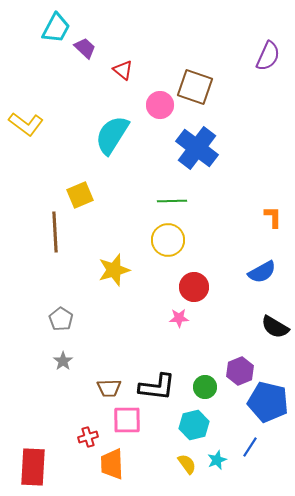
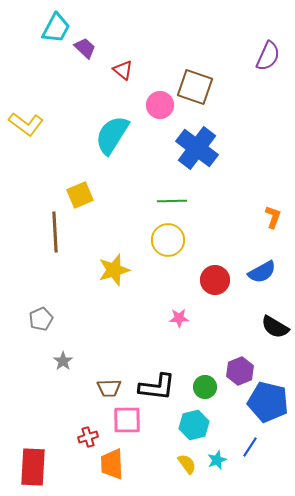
orange L-shape: rotated 20 degrees clockwise
red circle: moved 21 px right, 7 px up
gray pentagon: moved 20 px left; rotated 15 degrees clockwise
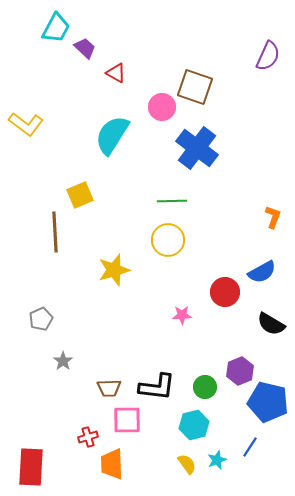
red triangle: moved 7 px left, 3 px down; rotated 10 degrees counterclockwise
pink circle: moved 2 px right, 2 px down
red circle: moved 10 px right, 12 px down
pink star: moved 3 px right, 3 px up
black semicircle: moved 4 px left, 3 px up
red rectangle: moved 2 px left
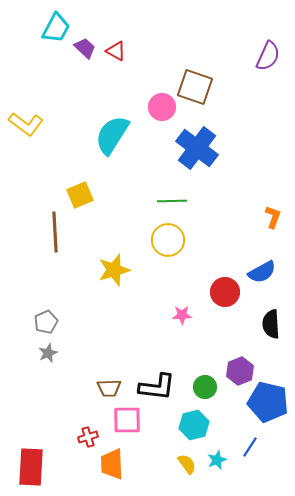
red triangle: moved 22 px up
gray pentagon: moved 5 px right, 3 px down
black semicircle: rotated 56 degrees clockwise
gray star: moved 15 px left, 8 px up; rotated 12 degrees clockwise
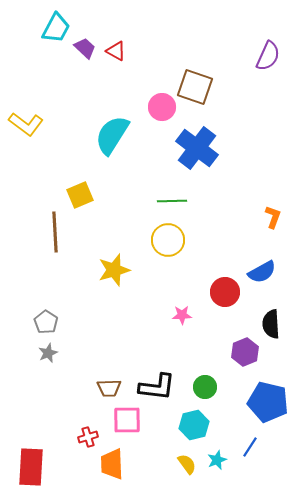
gray pentagon: rotated 15 degrees counterclockwise
purple hexagon: moved 5 px right, 19 px up
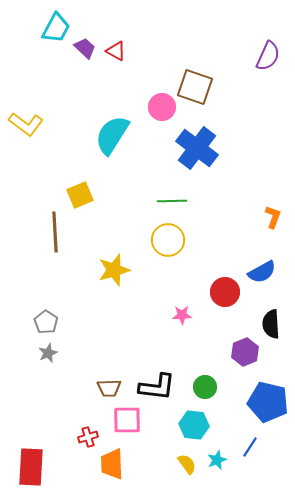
cyan hexagon: rotated 20 degrees clockwise
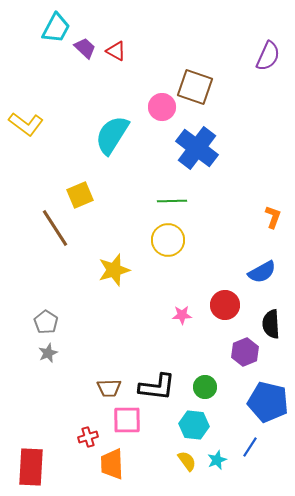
brown line: moved 4 px up; rotated 30 degrees counterclockwise
red circle: moved 13 px down
yellow semicircle: moved 3 px up
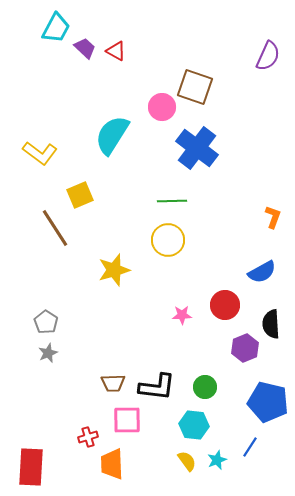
yellow L-shape: moved 14 px right, 29 px down
purple hexagon: moved 4 px up
brown trapezoid: moved 4 px right, 5 px up
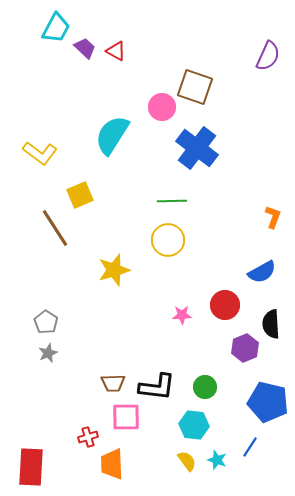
pink square: moved 1 px left, 3 px up
cyan star: rotated 30 degrees counterclockwise
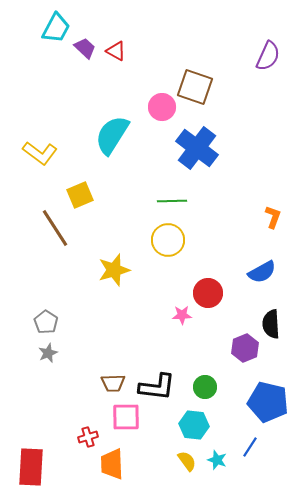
red circle: moved 17 px left, 12 px up
